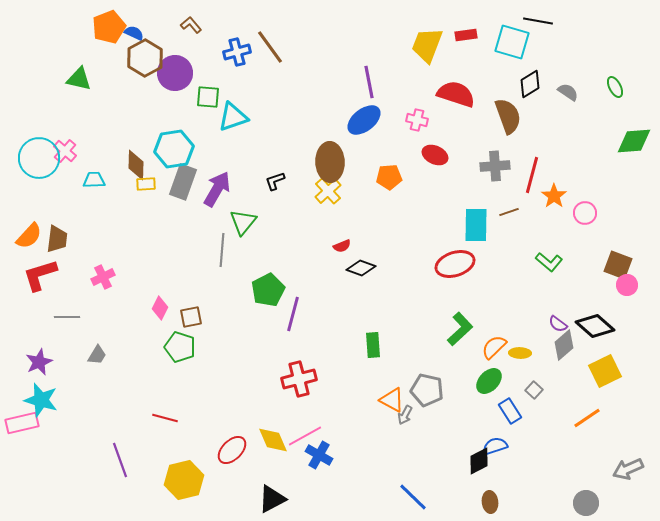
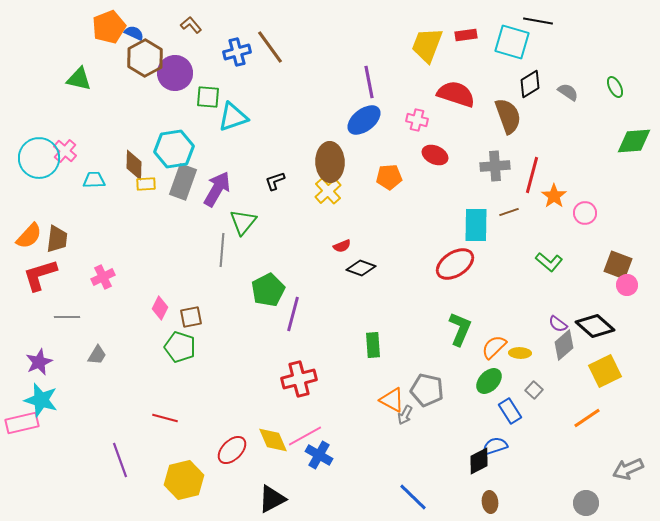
brown diamond at (136, 165): moved 2 px left
red ellipse at (455, 264): rotated 15 degrees counterclockwise
green L-shape at (460, 329): rotated 24 degrees counterclockwise
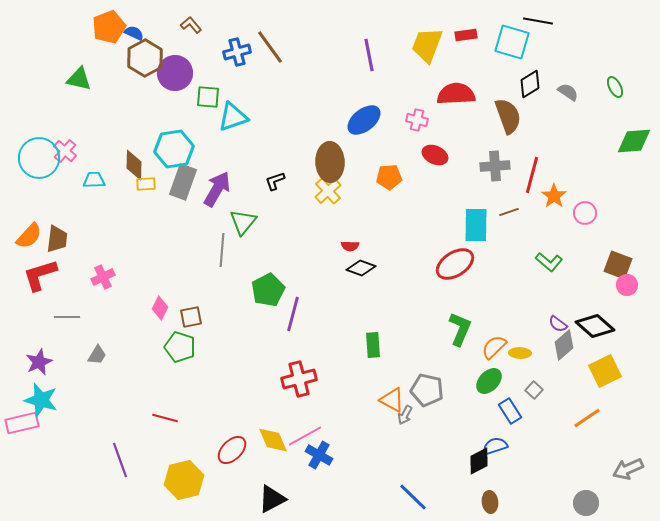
purple line at (369, 82): moved 27 px up
red semicircle at (456, 94): rotated 21 degrees counterclockwise
red semicircle at (342, 246): moved 8 px right; rotated 24 degrees clockwise
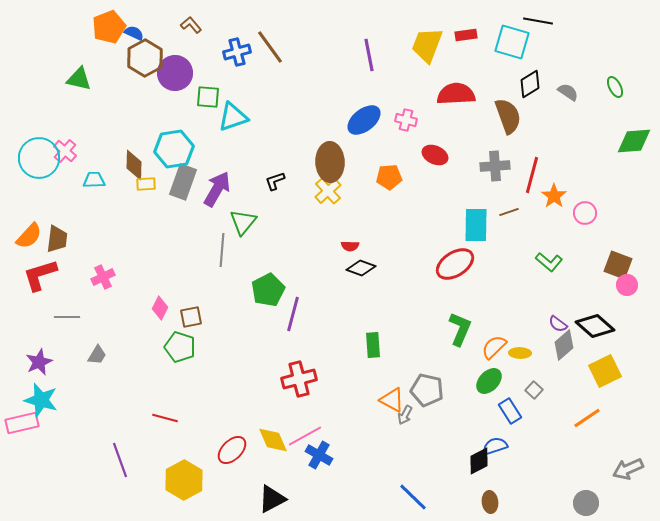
pink cross at (417, 120): moved 11 px left
yellow hexagon at (184, 480): rotated 15 degrees counterclockwise
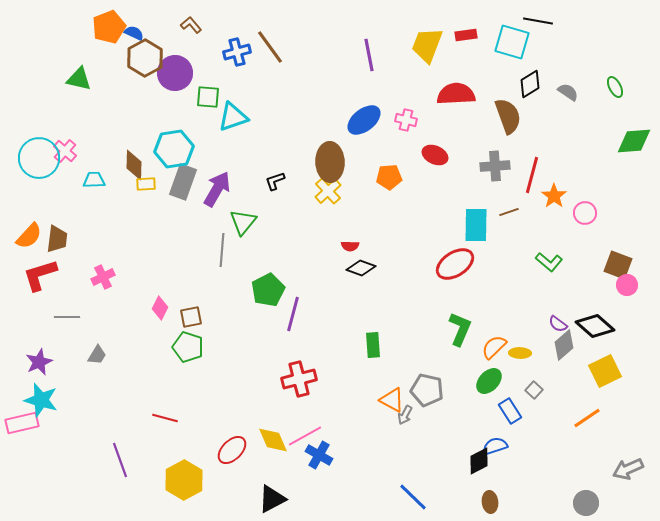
green pentagon at (180, 347): moved 8 px right
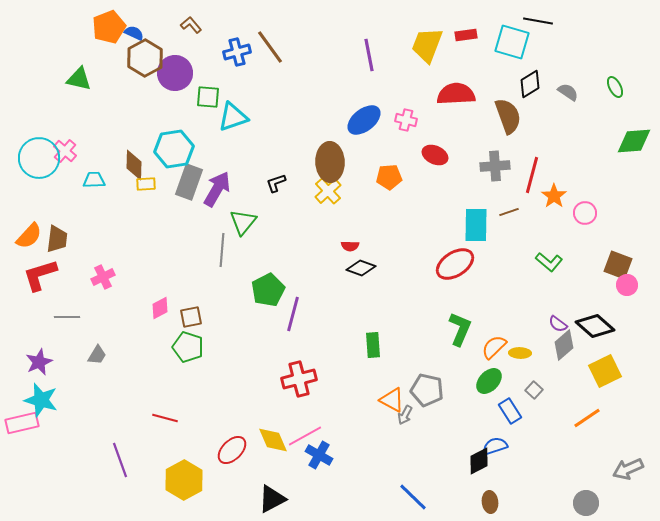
black L-shape at (275, 181): moved 1 px right, 2 px down
gray rectangle at (183, 182): moved 6 px right
pink diamond at (160, 308): rotated 35 degrees clockwise
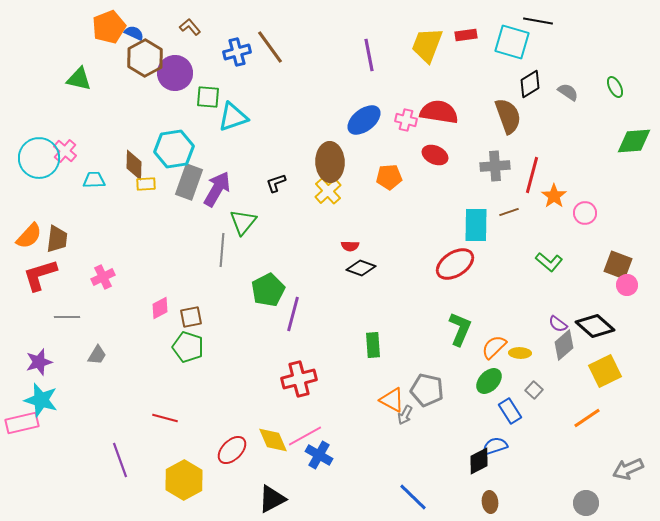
brown L-shape at (191, 25): moved 1 px left, 2 px down
red semicircle at (456, 94): moved 17 px left, 18 px down; rotated 12 degrees clockwise
purple star at (39, 362): rotated 8 degrees clockwise
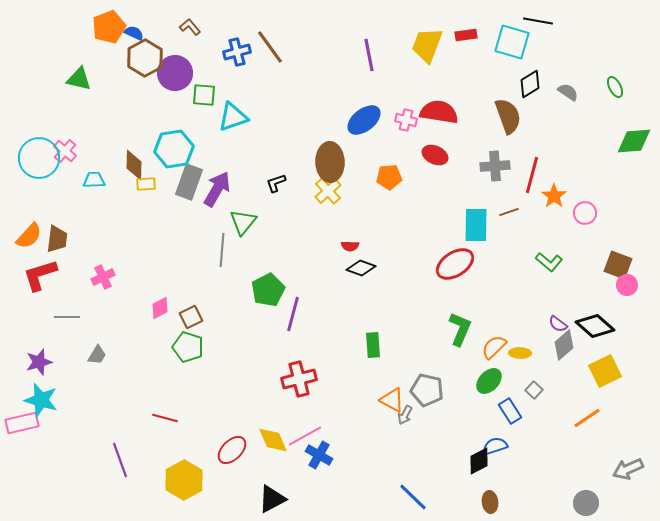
green square at (208, 97): moved 4 px left, 2 px up
brown square at (191, 317): rotated 15 degrees counterclockwise
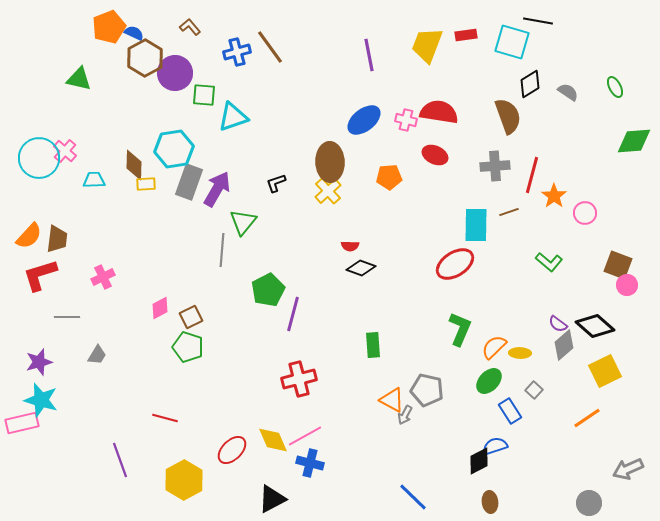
blue cross at (319, 455): moved 9 px left, 8 px down; rotated 16 degrees counterclockwise
gray circle at (586, 503): moved 3 px right
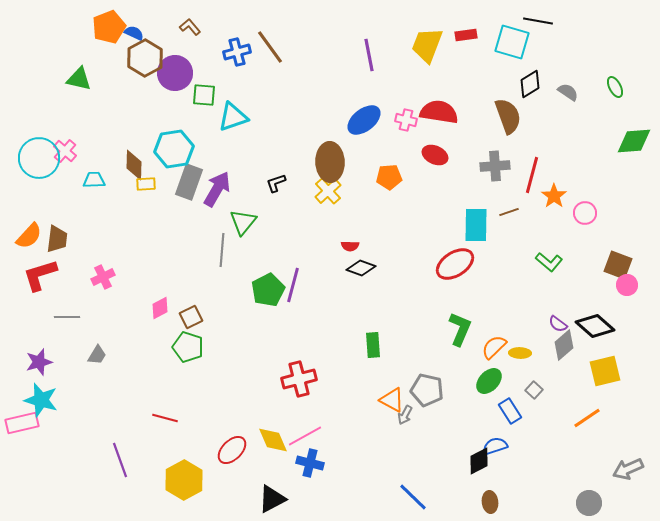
purple line at (293, 314): moved 29 px up
yellow square at (605, 371): rotated 12 degrees clockwise
